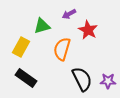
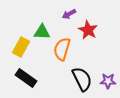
green triangle: moved 6 px down; rotated 18 degrees clockwise
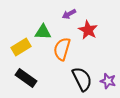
green triangle: moved 1 px right
yellow rectangle: rotated 30 degrees clockwise
purple star: rotated 14 degrees clockwise
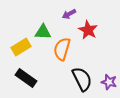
purple star: moved 1 px right, 1 px down
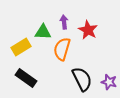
purple arrow: moved 5 px left, 8 px down; rotated 112 degrees clockwise
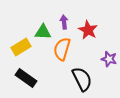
purple star: moved 23 px up
